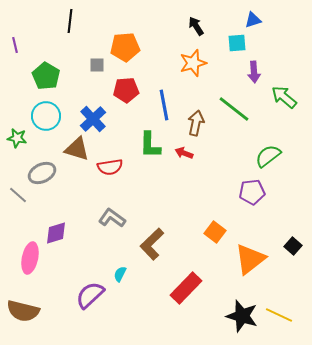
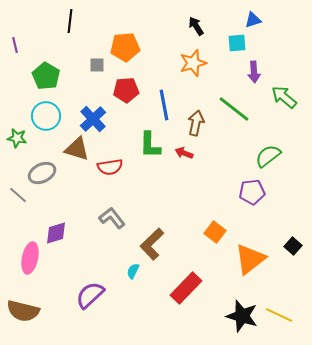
gray L-shape: rotated 16 degrees clockwise
cyan semicircle: moved 13 px right, 3 px up
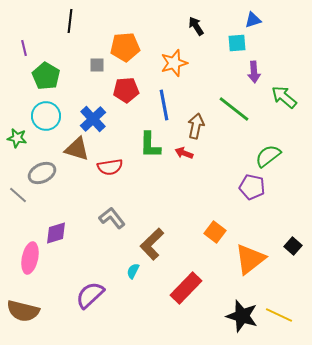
purple line: moved 9 px right, 3 px down
orange star: moved 19 px left
brown arrow: moved 3 px down
purple pentagon: moved 5 px up; rotated 20 degrees clockwise
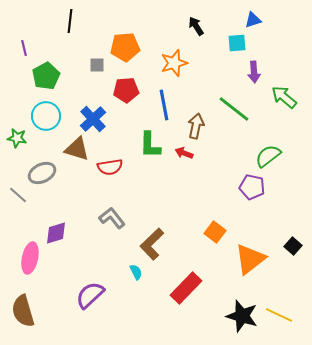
green pentagon: rotated 12 degrees clockwise
cyan semicircle: moved 3 px right, 1 px down; rotated 126 degrees clockwise
brown semicircle: rotated 60 degrees clockwise
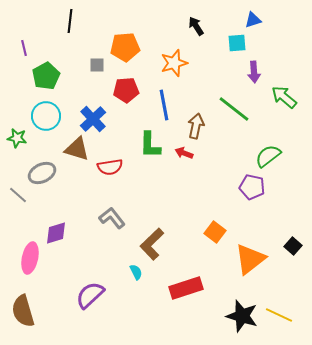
red rectangle: rotated 28 degrees clockwise
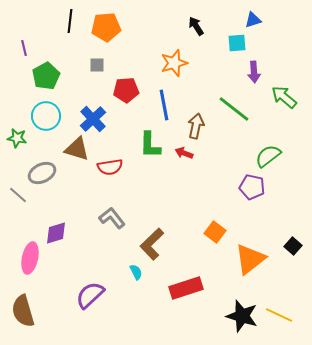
orange pentagon: moved 19 px left, 20 px up
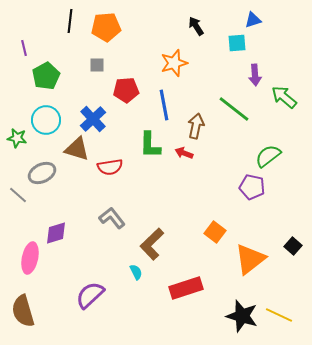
purple arrow: moved 1 px right, 3 px down
cyan circle: moved 4 px down
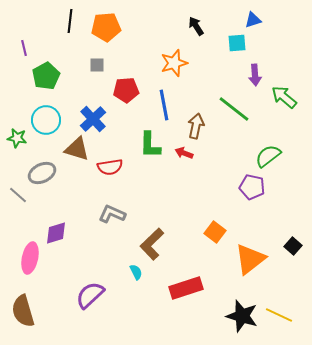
gray L-shape: moved 4 px up; rotated 28 degrees counterclockwise
